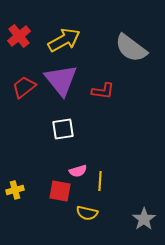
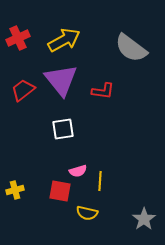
red cross: moved 1 px left, 2 px down; rotated 15 degrees clockwise
red trapezoid: moved 1 px left, 3 px down
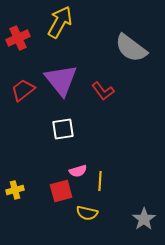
yellow arrow: moved 4 px left, 18 px up; rotated 32 degrees counterclockwise
red L-shape: rotated 45 degrees clockwise
red square: moved 1 px right; rotated 25 degrees counterclockwise
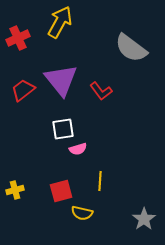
red L-shape: moved 2 px left
pink semicircle: moved 22 px up
yellow semicircle: moved 5 px left
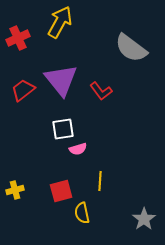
yellow semicircle: rotated 65 degrees clockwise
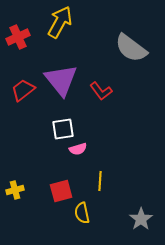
red cross: moved 1 px up
gray star: moved 3 px left
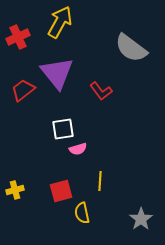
purple triangle: moved 4 px left, 7 px up
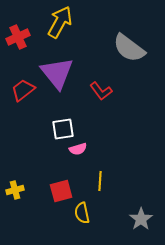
gray semicircle: moved 2 px left
